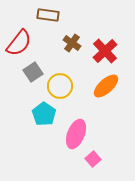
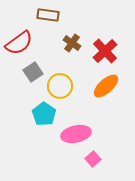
red semicircle: rotated 16 degrees clockwise
pink ellipse: rotated 56 degrees clockwise
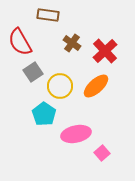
red semicircle: moved 1 px right, 1 px up; rotated 96 degrees clockwise
orange ellipse: moved 10 px left
pink square: moved 9 px right, 6 px up
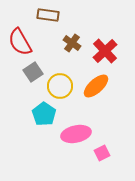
pink square: rotated 14 degrees clockwise
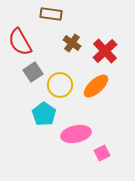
brown rectangle: moved 3 px right, 1 px up
yellow circle: moved 1 px up
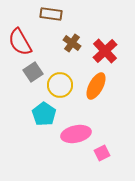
orange ellipse: rotated 20 degrees counterclockwise
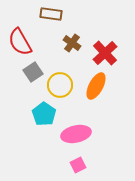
red cross: moved 2 px down
pink square: moved 24 px left, 12 px down
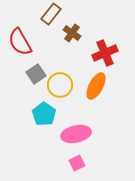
brown rectangle: rotated 60 degrees counterclockwise
brown cross: moved 10 px up
red cross: rotated 20 degrees clockwise
gray square: moved 3 px right, 2 px down
pink square: moved 1 px left, 2 px up
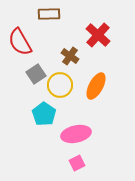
brown rectangle: moved 2 px left; rotated 50 degrees clockwise
brown cross: moved 2 px left, 23 px down
red cross: moved 7 px left, 18 px up; rotated 25 degrees counterclockwise
